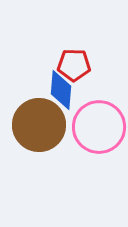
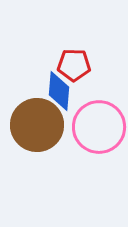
blue diamond: moved 2 px left, 1 px down
brown circle: moved 2 px left
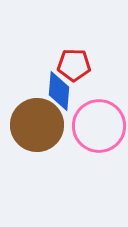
pink circle: moved 1 px up
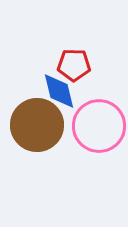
blue diamond: rotated 18 degrees counterclockwise
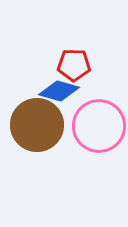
blue diamond: rotated 60 degrees counterclockwise
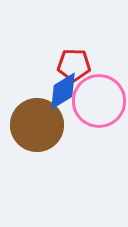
blue diamond: moved 4 px right; rotated 48 degrees counterclockwise
pink circle: moved 25 px up
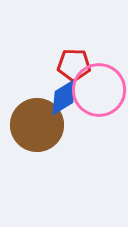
blue diamond: moved 1 px right, 6 px down
pink circle: moved 11 px up
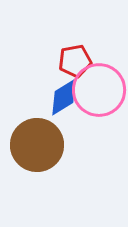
red pentagon: moved 1 px right, 4 px up; rotated 12 degrees counterclockwise
brown circle: moved 20 px down
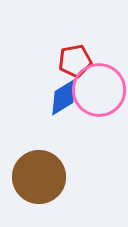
brown circle: moved 2 px right, 32 px down
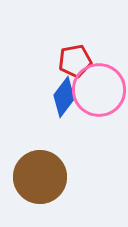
blue diamond: rotated 21 degrees counterclockwise
brown circle: moved 1 px right
